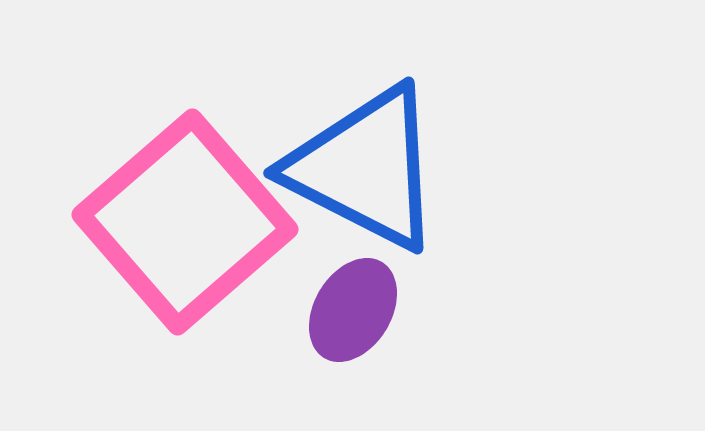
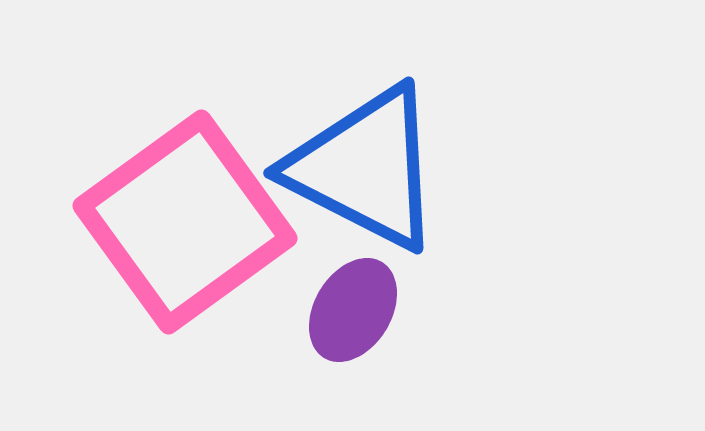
pink square: rotated 5 degrees clockwise
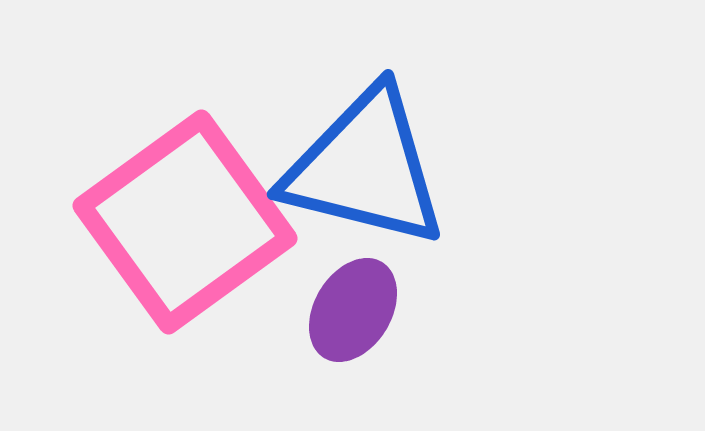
blue triangle: rotated 13 degrees counterclockwise
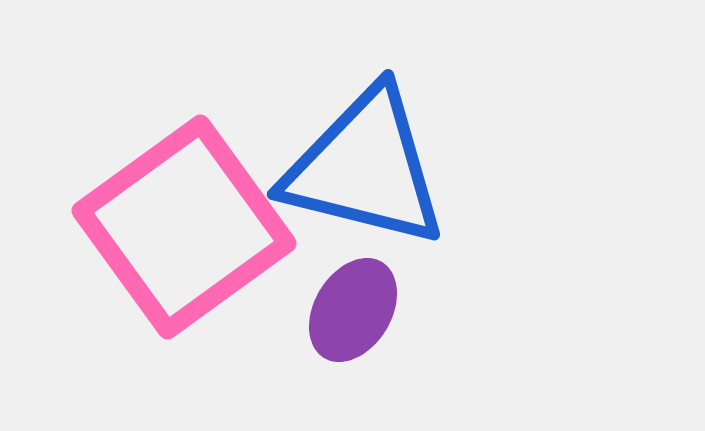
pink square: moved 1 px left, 5 px down
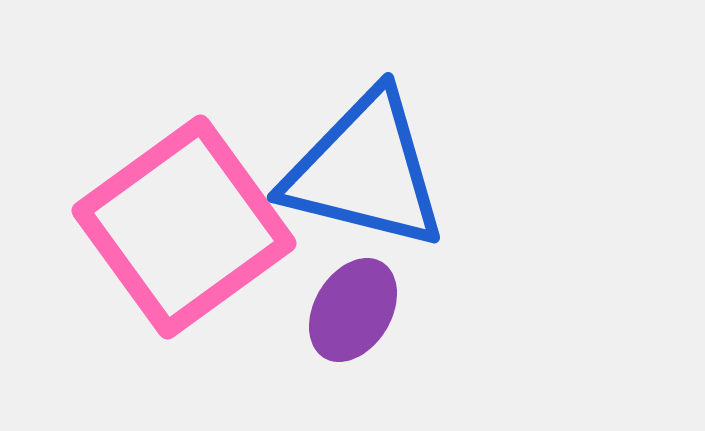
blue triangle: moved 3 px down
